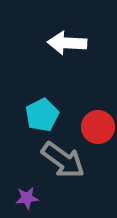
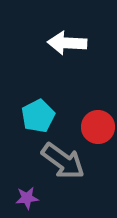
cyan pentagon: moved 4 px left, 1 px down
gray arrow: moved 1 px down
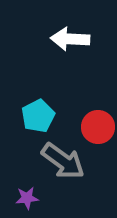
white arrow: moved 3 px right, 4 px up
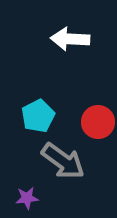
red circle: moved 5 px up
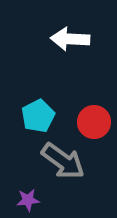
red circle: moved 4 px left
purple star: moved 1 px right, 2 px down
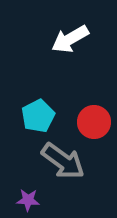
white arrow: rotated 33 degrees counterclockwise
purple star: rotated 10 degrees clockwise
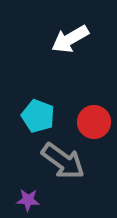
cyan pentagon: rotated 24 degrees counterclockwise
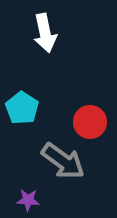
white arrow: moved 25 px left, 6 px up; rotated 72 degrees counterclockwise
cyan pentagon: moved 16 px left, 8 px up; rotated 12 degrees clockwise
red circle: moved 4 px left
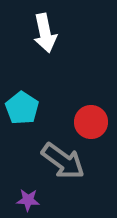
red circle: moved 1 px right
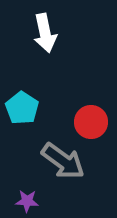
purple star: moved 1 px left, 1 px down
